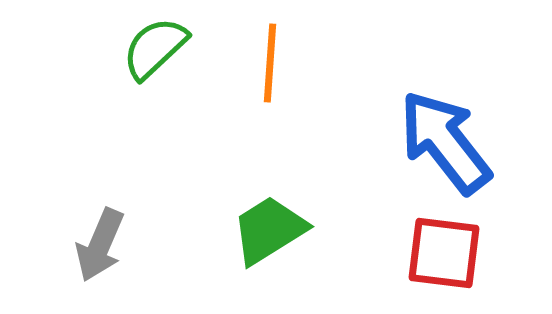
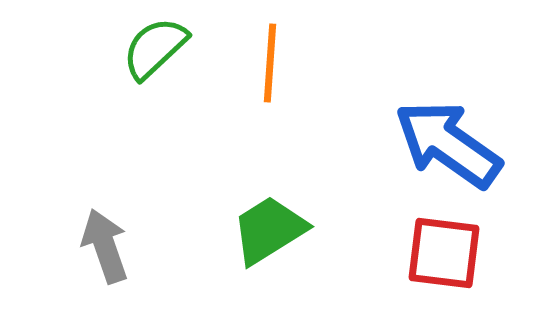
blue arrow: moved 3 px right, 2 px down; rotated 17 degrees counterclockwise
gray arrow: moved 5 px right, 1 px down; rotated 138 degrees clockwise
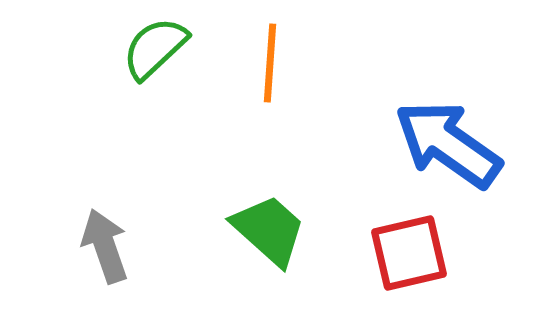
green trapezoid: rotated 74 degrees clockwise
red square: moved 35 px left; rotated 20 degrees counterclockwise
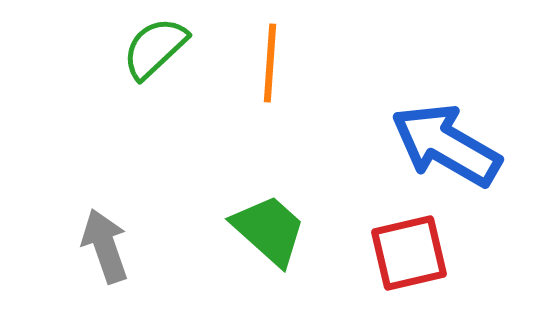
blue arrow: moved 2 px left, 1 px down; rotated 5 degrees counterclockwise
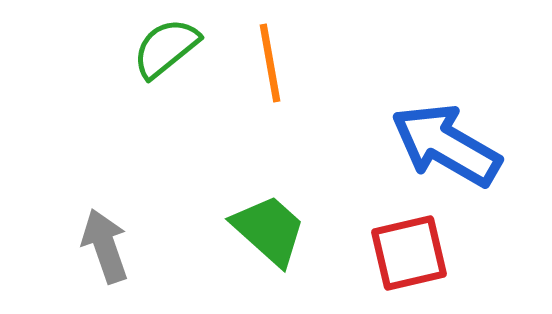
green semicircle: moved 11 px right; rotated 4 degrees clockwise
orange line: rotated 14 degrees counterclockwise
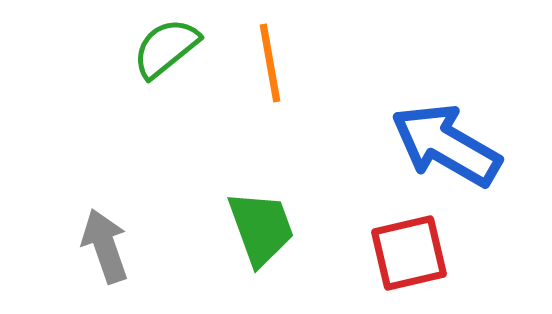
green trapezoid: moved 8 px left, 2 px up; rotated 28 degrees clockwise
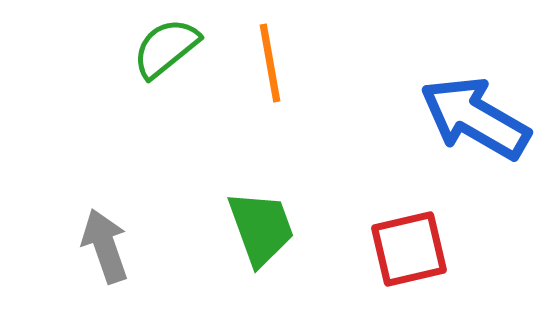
blue arrow: moved 29 px right, 27 px up
red square: moved 4 px up
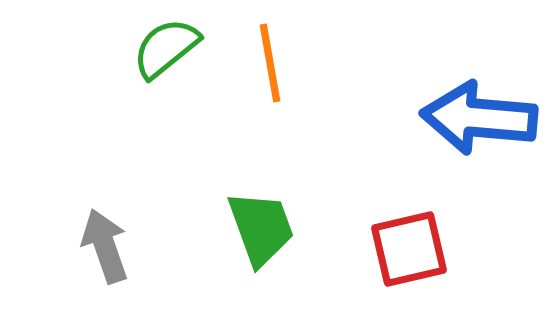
blue arrow: moved 4 px right; rotated 25 degrees counterclockwise
